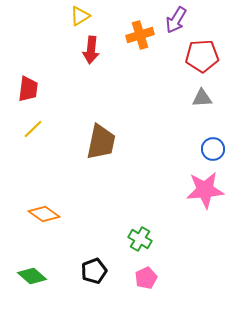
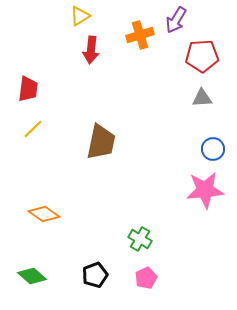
black pentagon: moved 1 px right, 4 px down
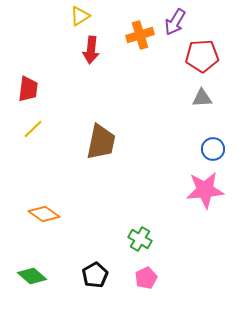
purple arrow: moved 1 px left, 2 px down
black pentagon: rotated 10 degrees counterclockwise
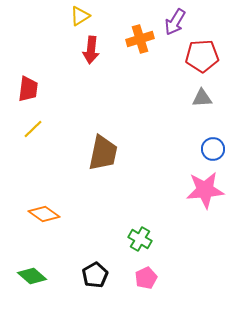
orange cross: moved 4 px down
brown trapezoid: moved 2 px right, 11 px down
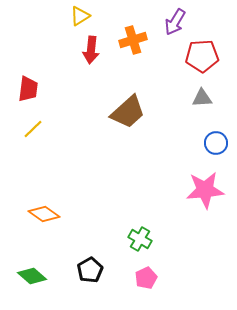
orange cross: moved 7 px left, 1 px down
blue circle: moved 3 px right, 6 px up
brown trapezoid: moved 25 px right, 41 px up; rotated 36 degrees clockwise
black pentagon: moved 5 px left, 5 px up
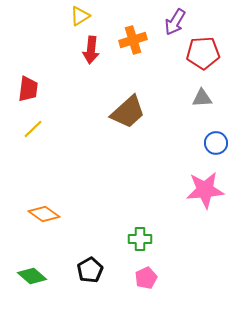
red pentagon: moved 1 px right, 3 px up
green cross: rotated 30 degrees counterclockwise
